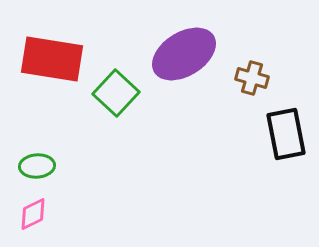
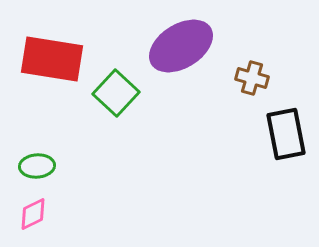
purple ellipse: moved 3 px left, 8 px up
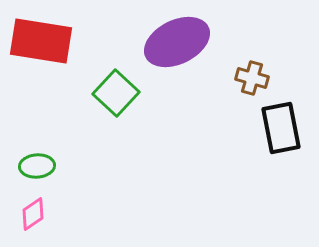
purple ellipse: moved 4 px left, 4 px up; rotated 6 degrees clockwise
red rectangle: moved 11 px left, 18 px up
black rectangle: moved 5 px left, 6 px up
pink diamond: rotated 8 degrees counterclockwise
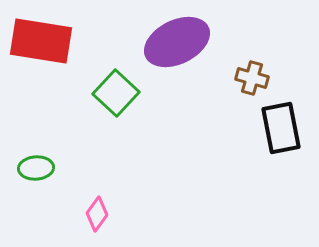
green ellipse: moved 1 px left, 2 px down
pink diamond: moved 64 px right; rotated 20 degrees counterclockwise
